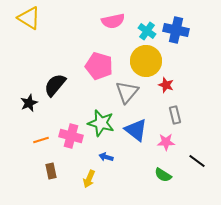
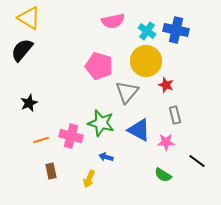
black semicircle: moved 33 px left, 35 px up
blue triangle: moved 3 px right; rotated 10 degrees counterclockwise
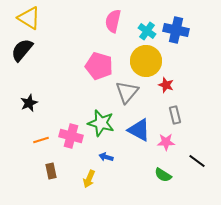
pink semicircle: rotated 115 degrees clockwise
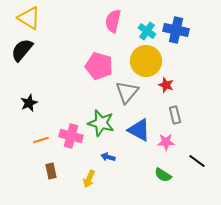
blue arrow: moved 2 px right
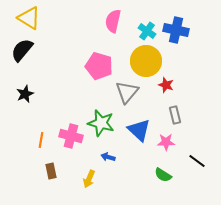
black star: moved 4 px left, 9 px up
blue triangle: rotated 15 degrees clockwise
orange line: rotated 63 degrees counterclockwise
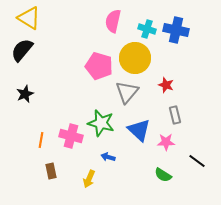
cyan cross: moved 2 px up; rotated 18 degrees counterclockwise
yellow circle: moved 11 px left, 3 px up
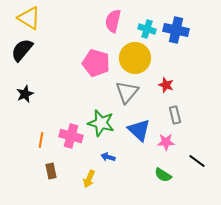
pink pentagon: moved 3 px left, 3 px up
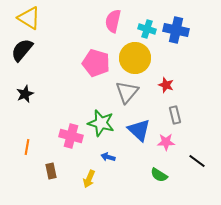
orange line: moved 14 px left, 7 px down
green semicircle: moved 4 px left
